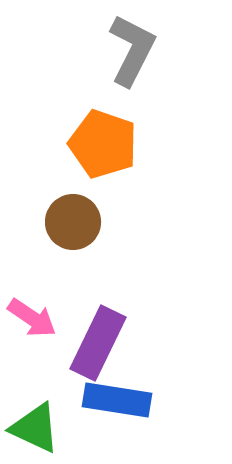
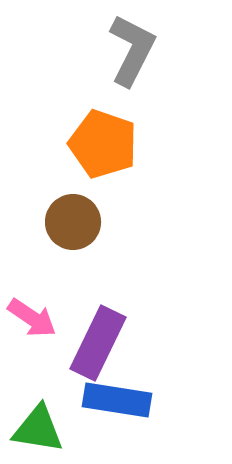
green triangle: moved 3 px right, 1 px down; rotated 16 degrees counterclockwise
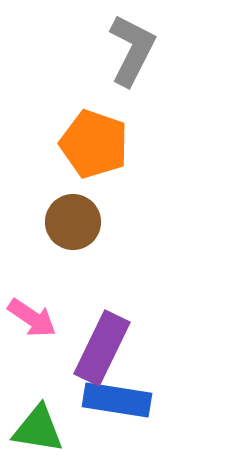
orange pentagon: moved 9 px left
purple rectangle: moved 4 px right, 5 px down
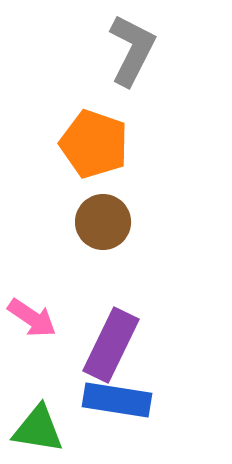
brown circle: moved 30 px right
purple rectangle: moved 9 px right, 3 px up
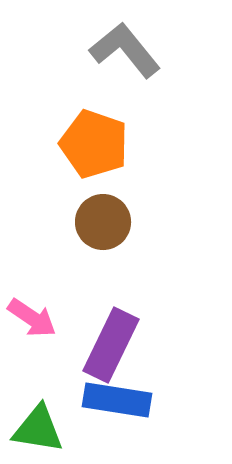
gray L-shape: moved 7 px left; rotated 66 degrees counterclockwise
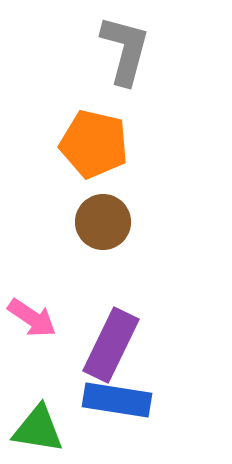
gray L-shape: rotated 54 degrees clockwise
orange pentagon: rotated 6 degrees counterclockwise
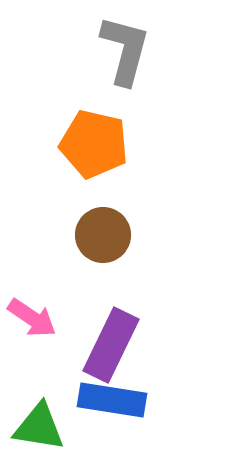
brown circle: moved 13 px down
blue rectangle: moved 5 px left
green triangle: moved 1 px right, 2 px up
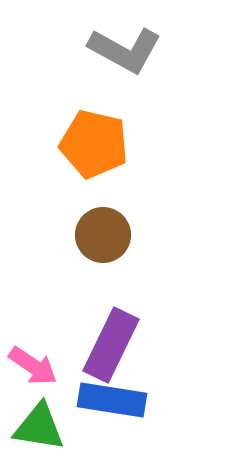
gray L-shape: rotated 104 degrees clockwise
pink arrow: moved 1 px right, 48 px down
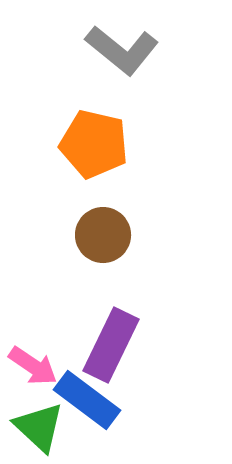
gray L-shape: moved 3 px left; rotated 10 degrees clockwise
blue rectangle: moved 25 px left; rotated 28 degrees clockwise
green triangle: rotated 34 degrees clockwise
